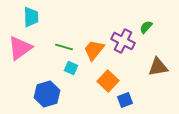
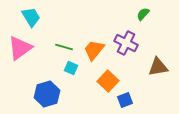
cyan trapezoid: rotated 30 degrees counterclockwise
green semicircle: moved 3 px left, 13 px up
purple cross: moved 3 px right, 2 px down
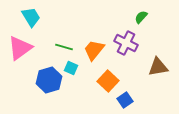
green semicircle: moved 2 px left, 3 px down
blue hexagon: moved 2 px right, 14 px up
blue square: rotated 14 degrees counterclockwise
